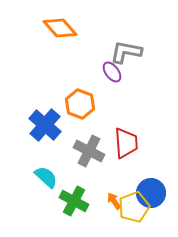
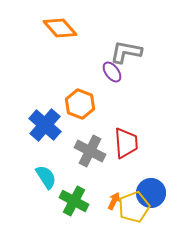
gray cross: moved 1 px right
cyan semicircle: rotated 15 degrees clockwise
orange arrow: rotated 60 degrees clockwise
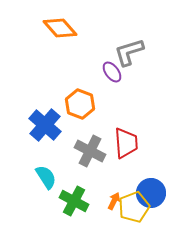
gray L-shape: moved 3 px right; rotated 28 degrees counterclockwise
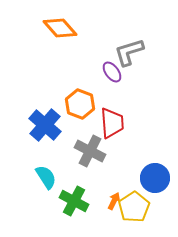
red trapezoid: moved 14 px left, 20 px up
blue circle: moved 4 px right, 15 px up
yellow pentagon: rotated 12 degrees counterclockwise
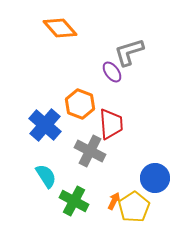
red trapezoid: moved 1 px left, 1 px down
cyan semicircle: moved 1 px up
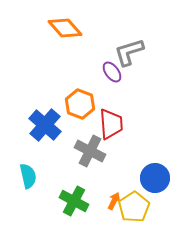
orange diamond: moved 5 px right
cyan semicircle: moved 18 px left; rotated 20 degrees clockwise
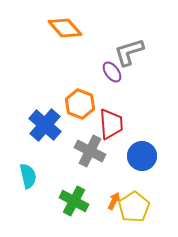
blue circle: moved 13 px left, 22 px up
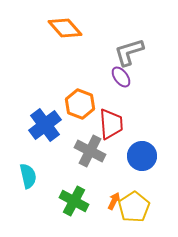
purple ellipse: moved 9 px right, 5 px down
blue cross: rotated 12 degrees clockwise
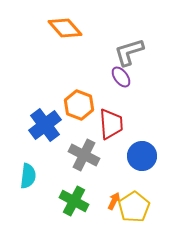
orange hexagon: moved 1 px left, 1 px down
gray cross: moved 6 px left, 4 px down
cyan semicircle: rotated 20 degrees clockwise
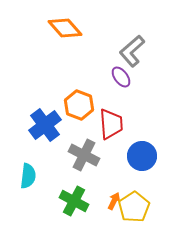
gray L-shape: moved 3 px right, 1 px up; rotated 24 degrees counterclockwise
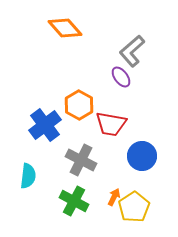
orange hexagon: rotated 8 degrees clockwise
red trapezoid: rotated 104 degrees clockwise
gray cross: moved 3 px left, 5 px down
orange arrow: moved 4 px up
